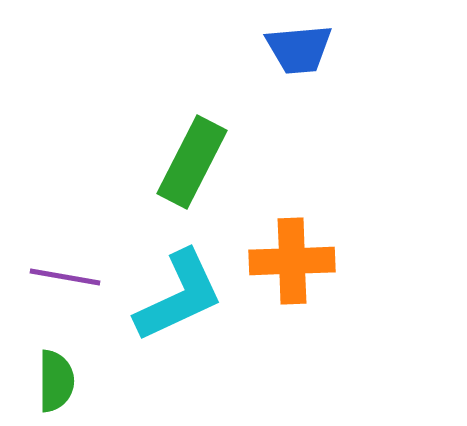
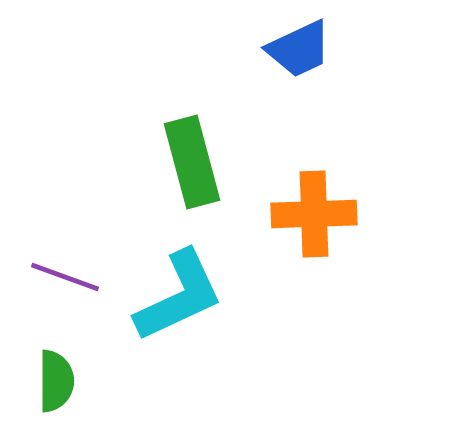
blue trapezoid: rotated 20 degrees counterclockwise
green rectangle: rotated 42 degrees counterclockwise
orange cross: moved 22 px right, 47 px up
purple line: rotated 10 degrees clockwise
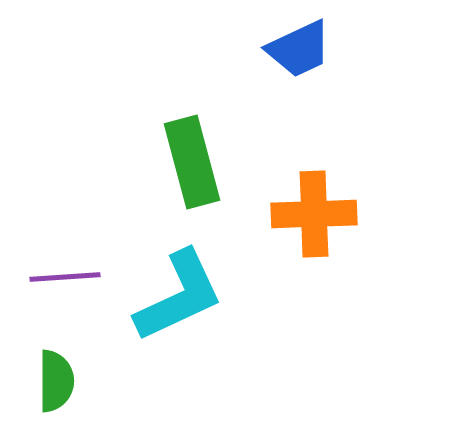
purple line: rotated 24 degrees counterclockwise
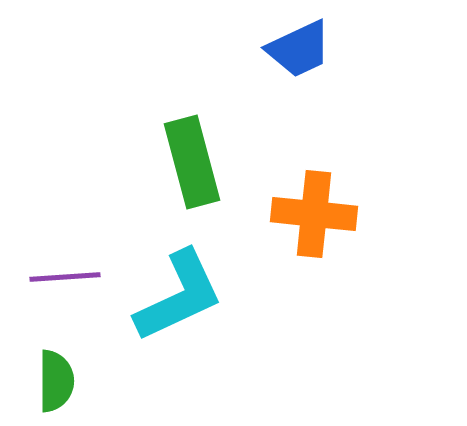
orange cross: rotated 8 degrees clockwise
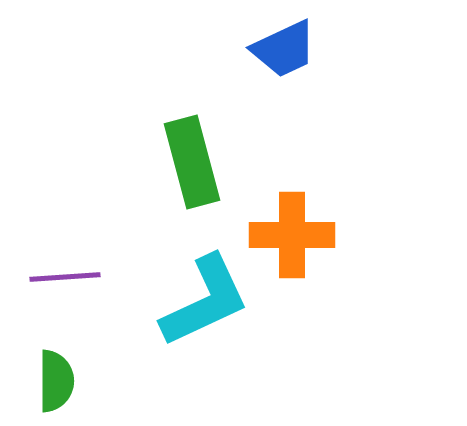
blue trapezoid: moved 15 px left
orange cross: moved 22 px left, 21 px down; rotated 6 degrees counterclockwise
cyan L-shape: moved 26 px right, 5 px down
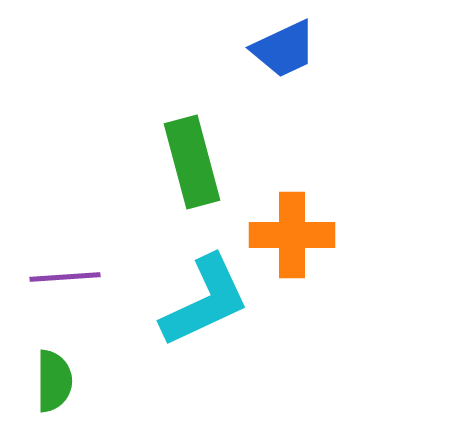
green semicircle: moved 2 px left
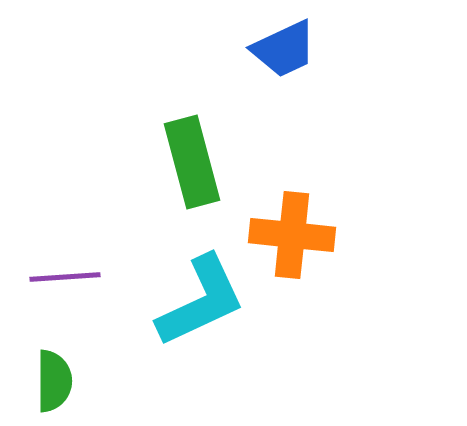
orange cross: rotated 6 degrees clockwise
cyan L-shape: moved 4 px left
